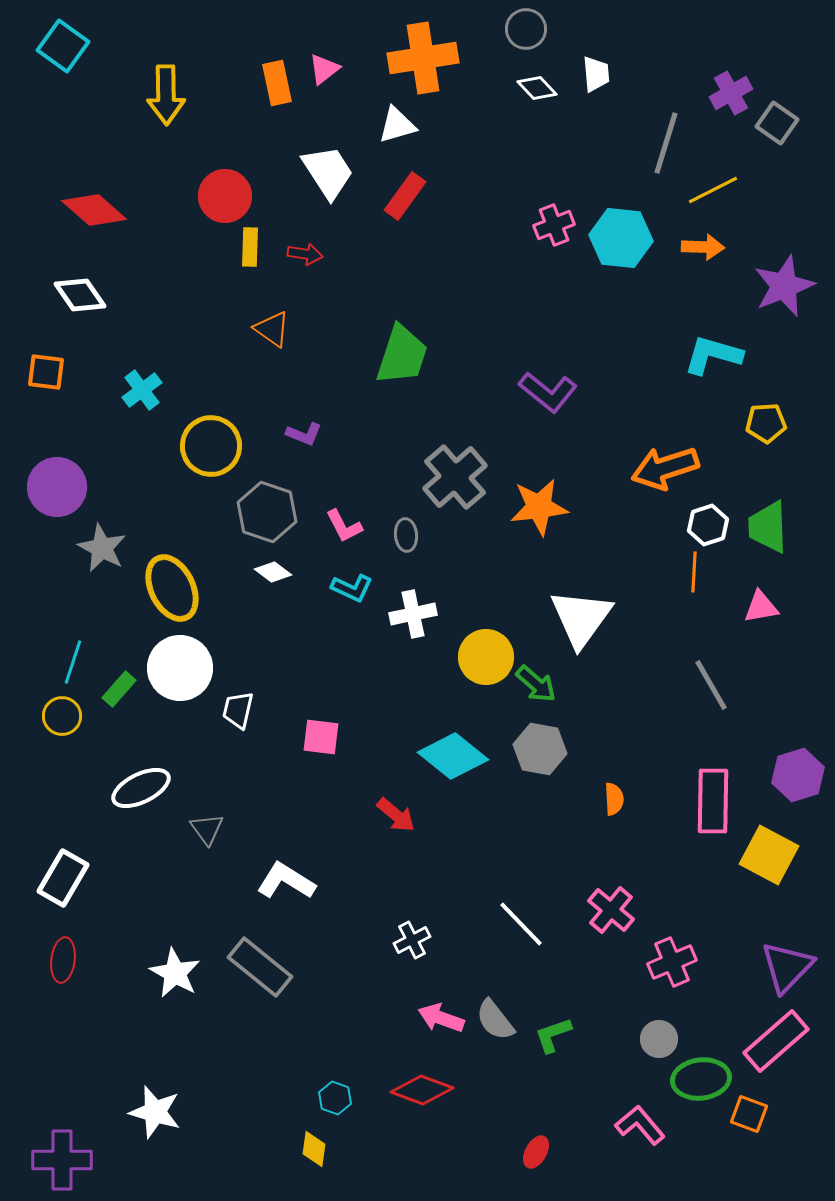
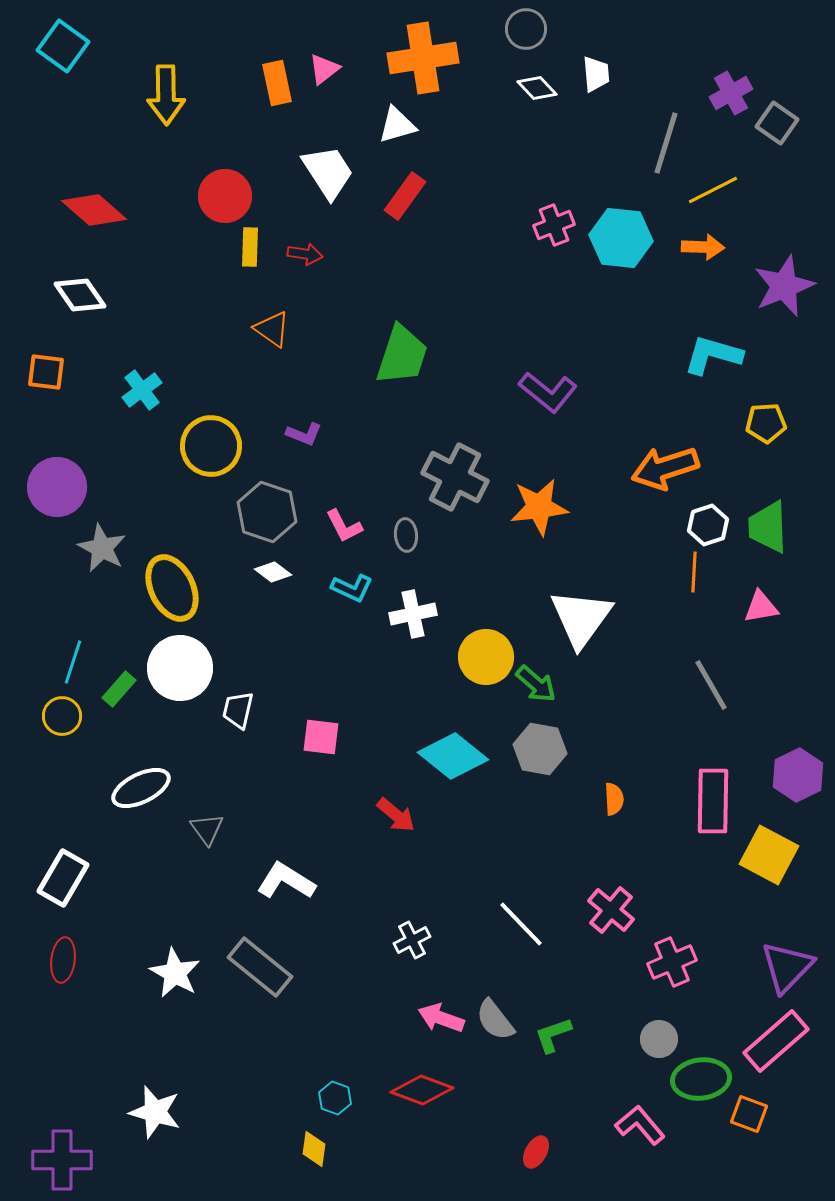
gray cross at (455, 477): rotated 22 degrees counterclockwise
purple hexagon at (798, 775): rotated 9 degrees counterclockwise
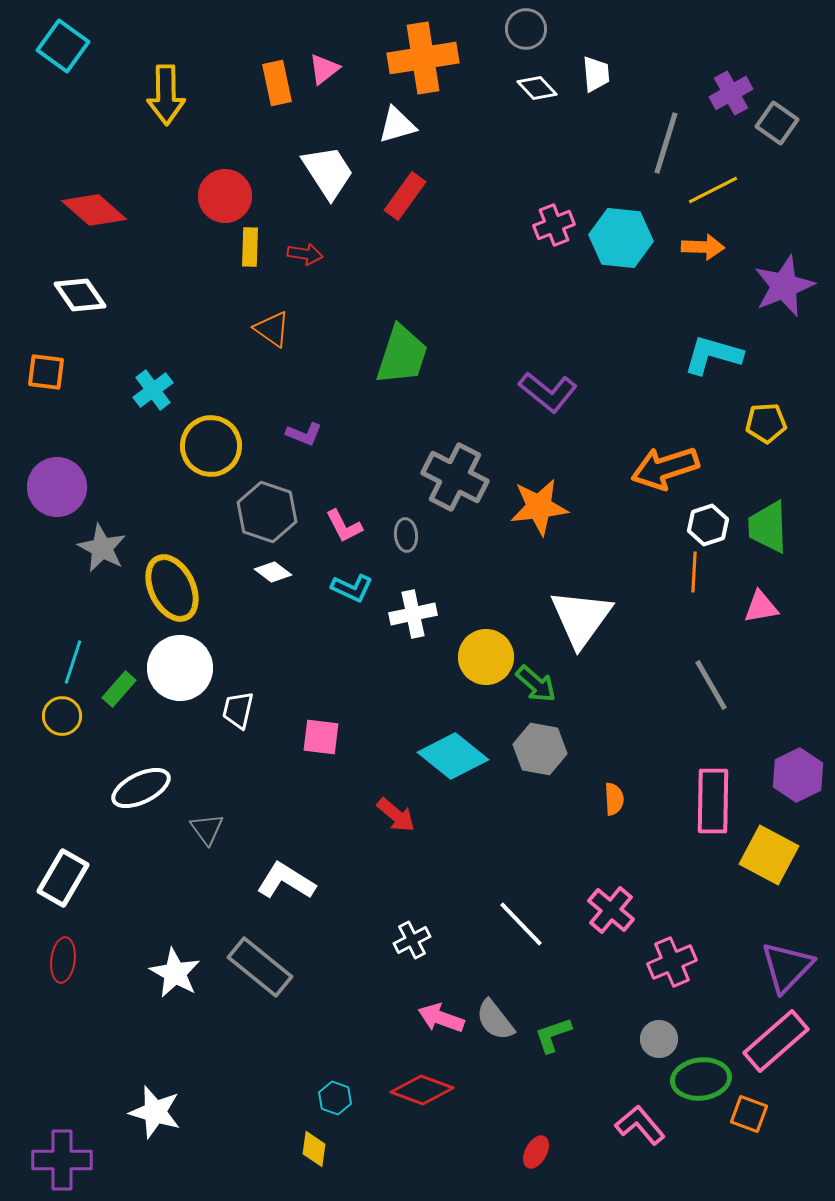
cyan cross at (142, 390): moved 11 px right
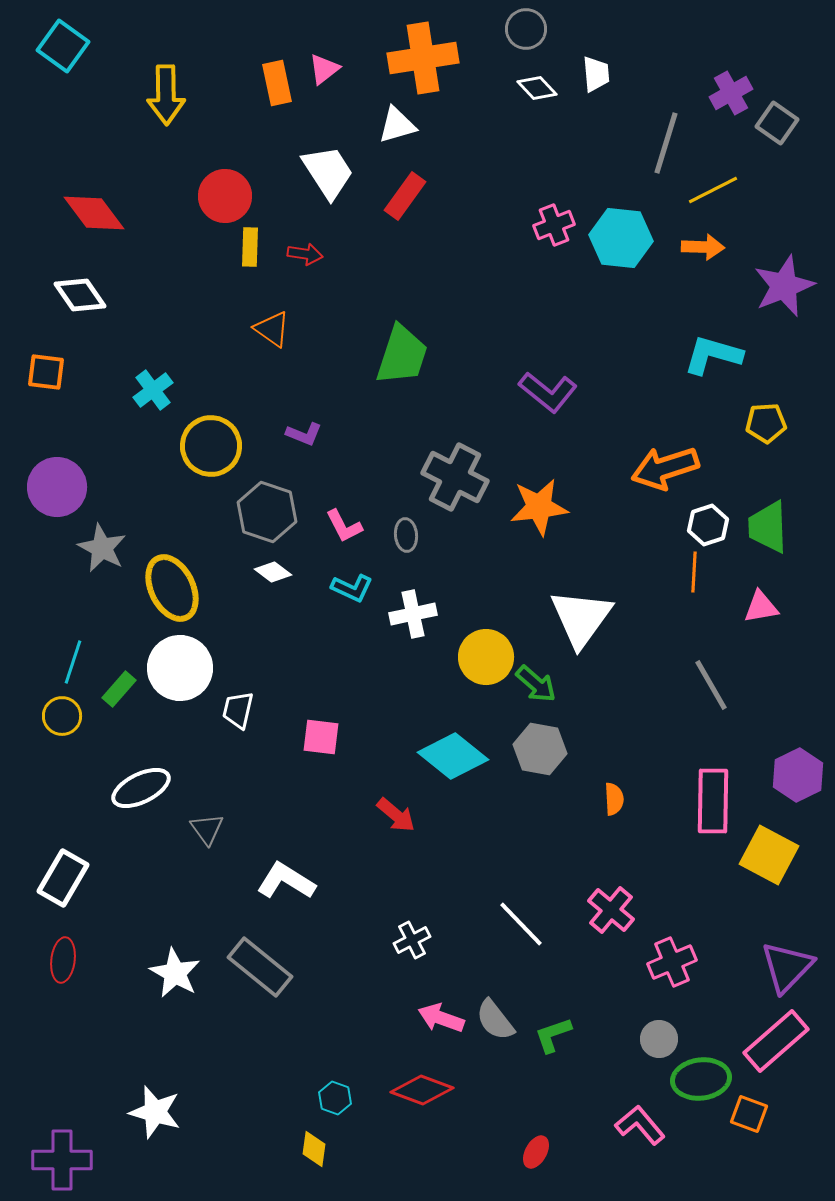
red diamond at (94, 210): moved 3 px down; rotated 12 degrees clockwise
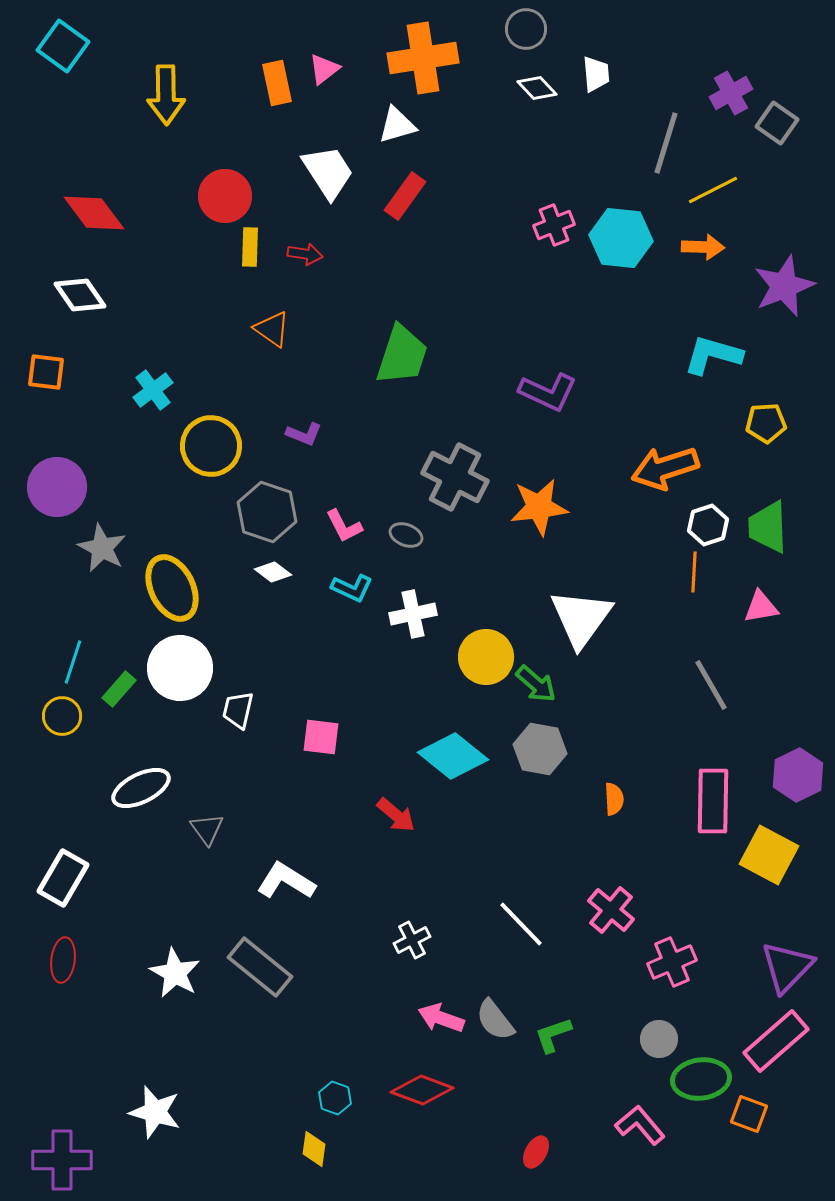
purple L-shape at (548, 392): rotated 14 degrees counterclockwise
gray ellipse at (406, 535): rotated 64 degrees counterclockwise
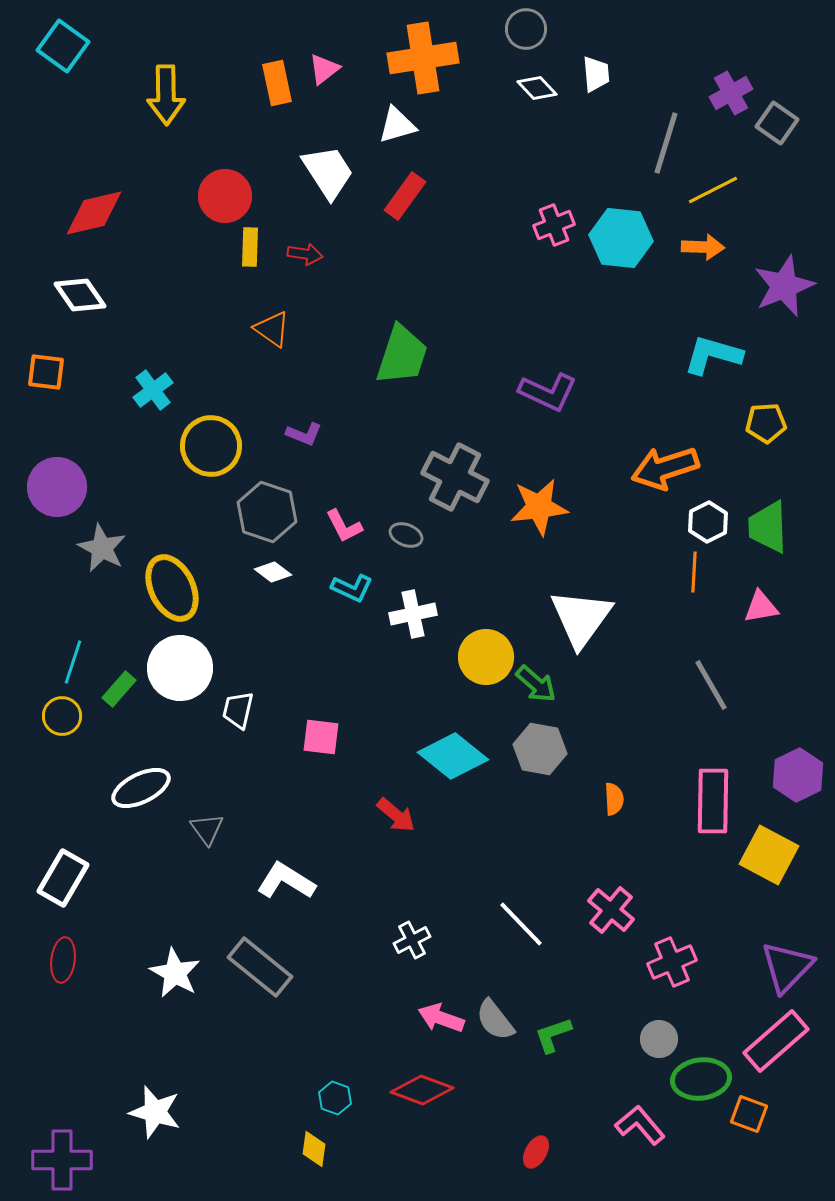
red diamond at (94, 213): rotated 66 degrees counterclockwise
white hexagon at (708, 525): moved 3 px up; rotated 9 degrees counterclockwise
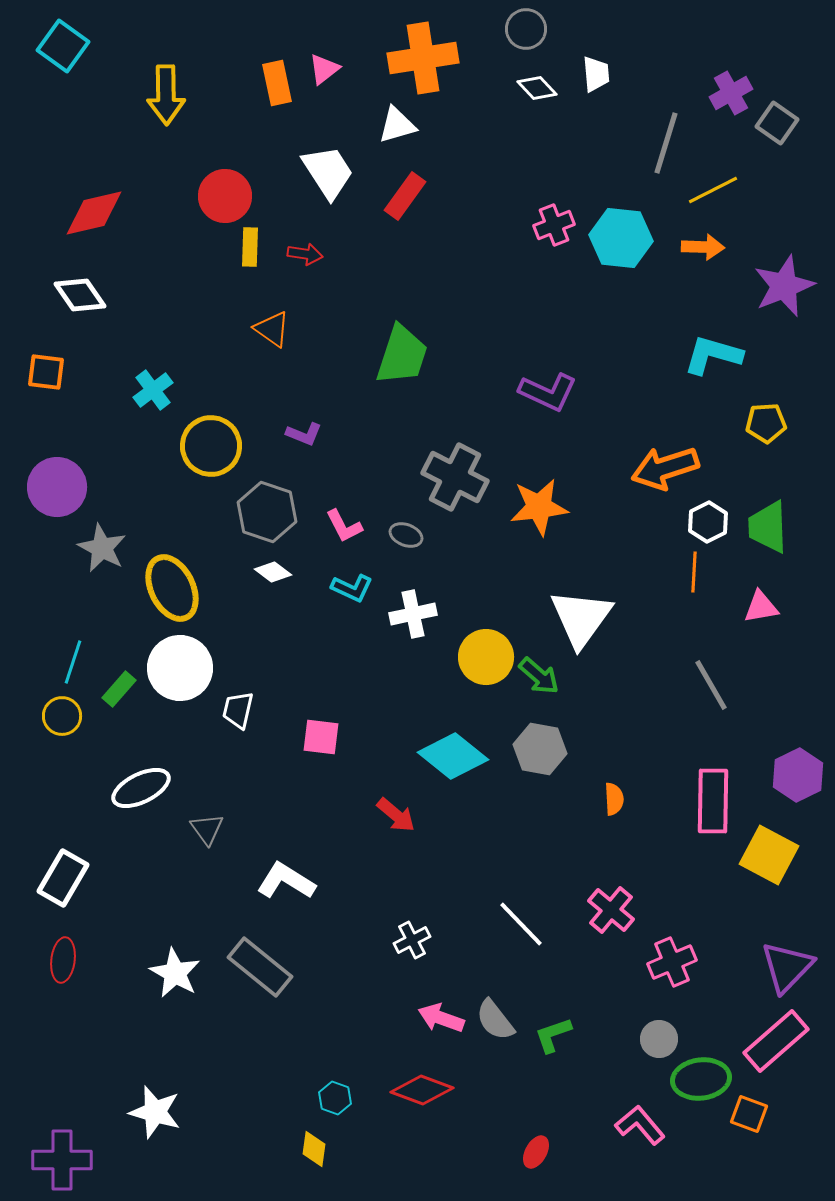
green arrow at (536, 684): moved 3 px right, 8 px up
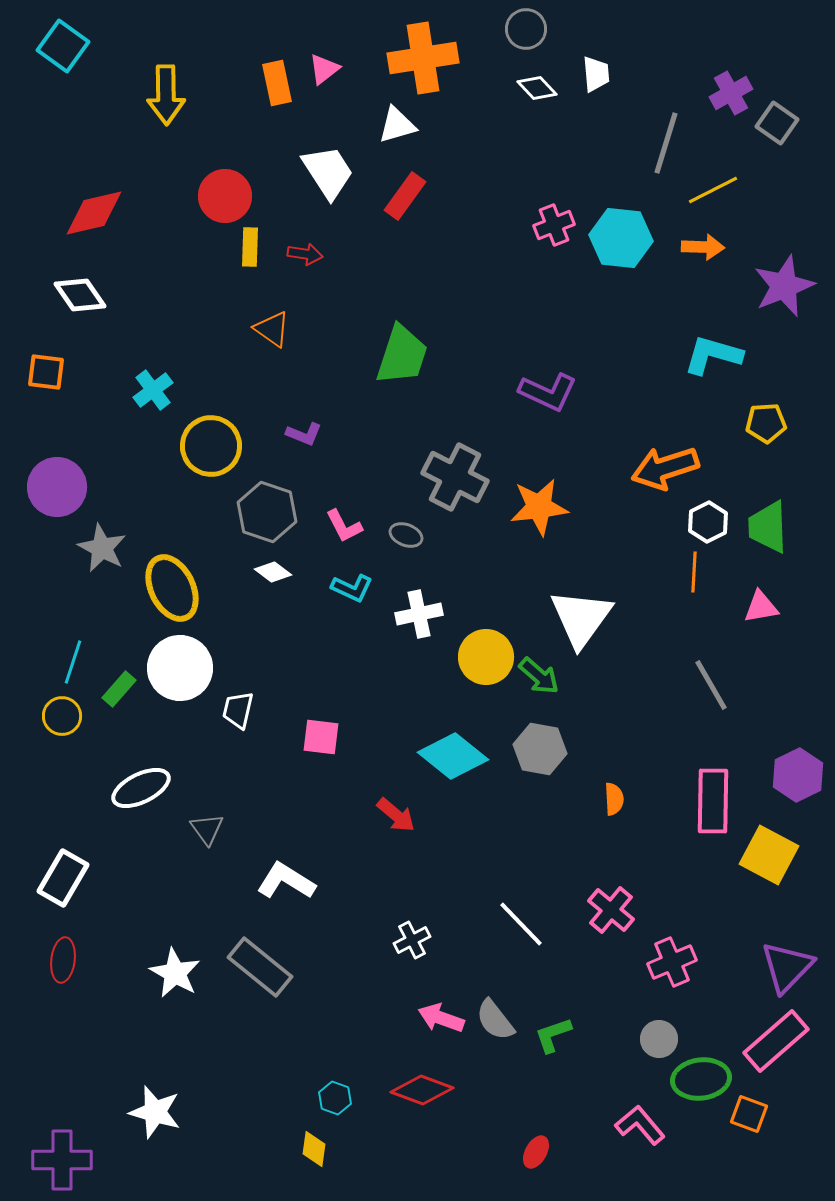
white cross at (413, 614): moved 6 px right
